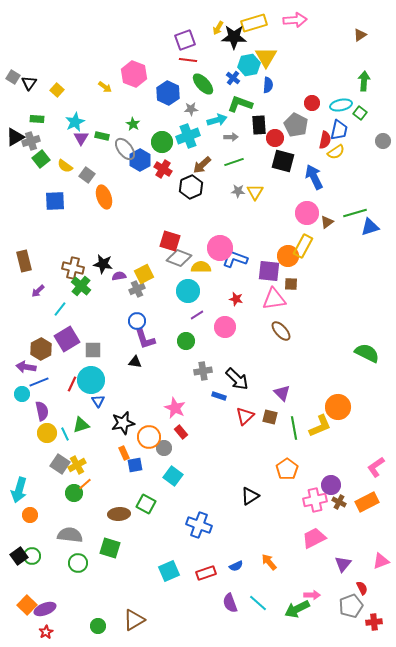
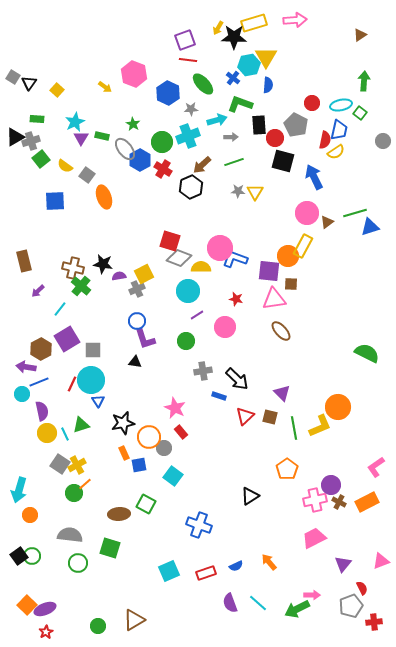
blue square at (135, 465): moved 4 px right
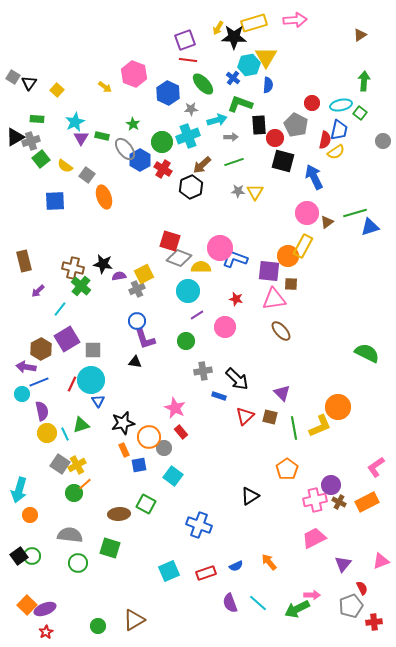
orange rectangle at (124, 453): moved 3 px up
